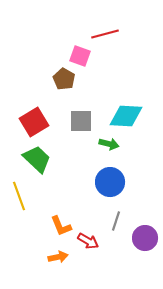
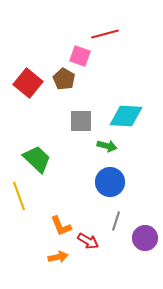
red square: moved 6 px left, 39 px up; rotated 20 degrees counterclockwise
green arrow: moved 2 px left, 2 px down
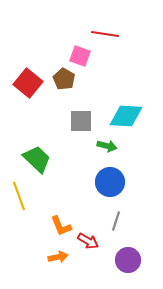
red line: rotated 24 degrees clockwise
purple circle: moved 17 px left, 22 px down
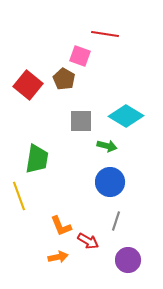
red square: moved 2 px down
cyan diamond: rotated 28 degrees clockwise
green trapezoid: rotated 56 degrees clockwise
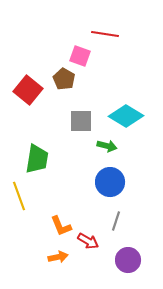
red square: moved 5 px down
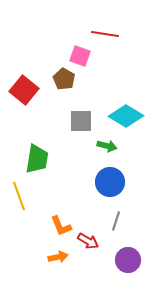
red square: moved 4 px left
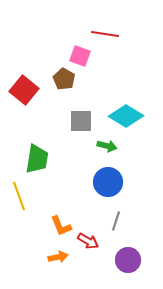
blue circle: moved 2 px left
